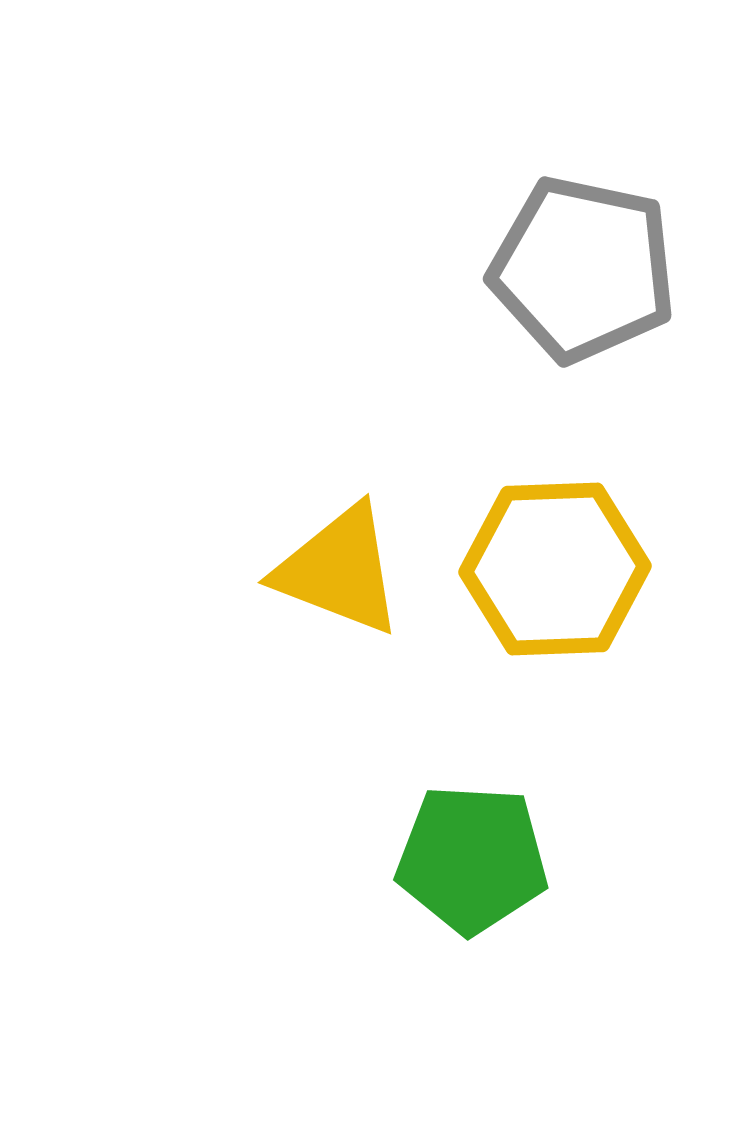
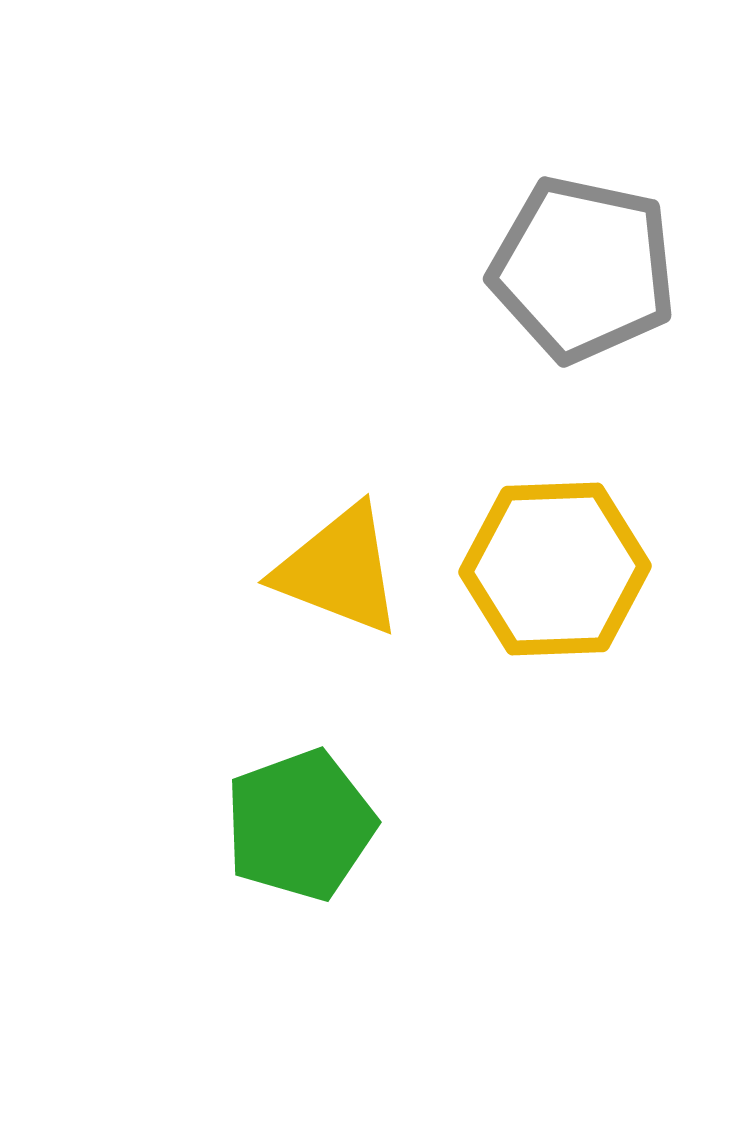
green pentagon: moved 172 px left, 34 px up; rotated 23 degrees counterclockwise
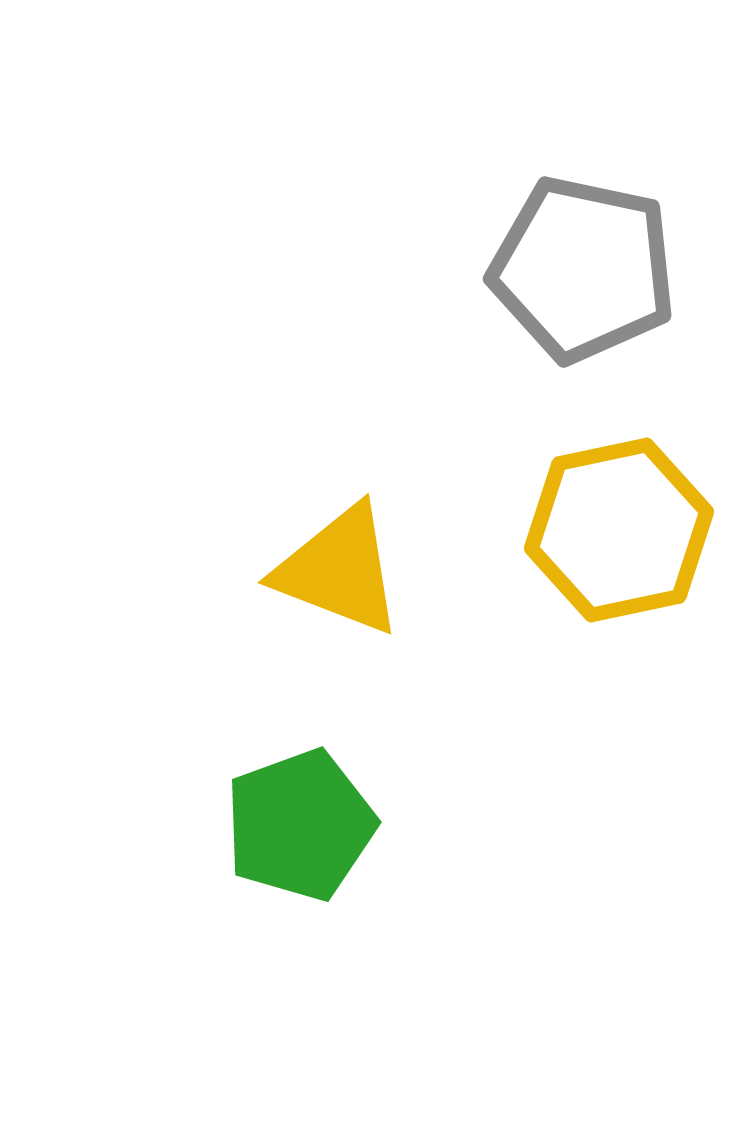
yellow hexagon: moved 64 px right, 39 px up; rotated 10 degrees counterclockwise
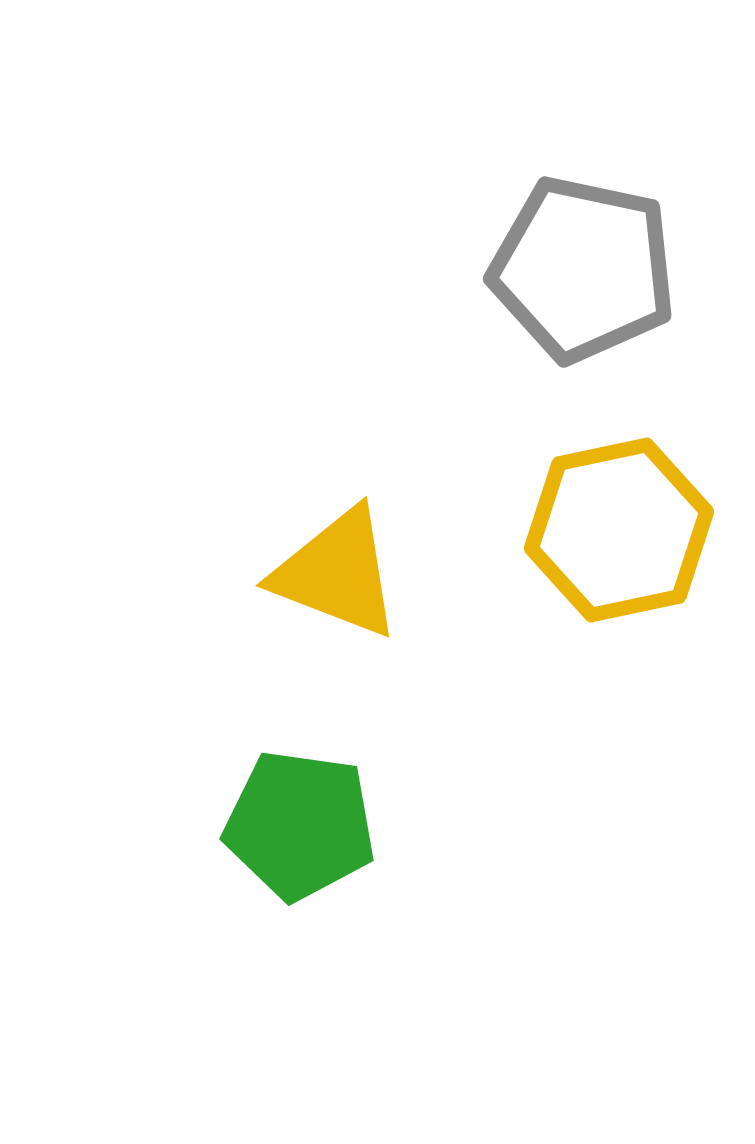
yellow triangle: moved 2 px left, 3 px down
green pentagon: rotated 28 degrees clockwise
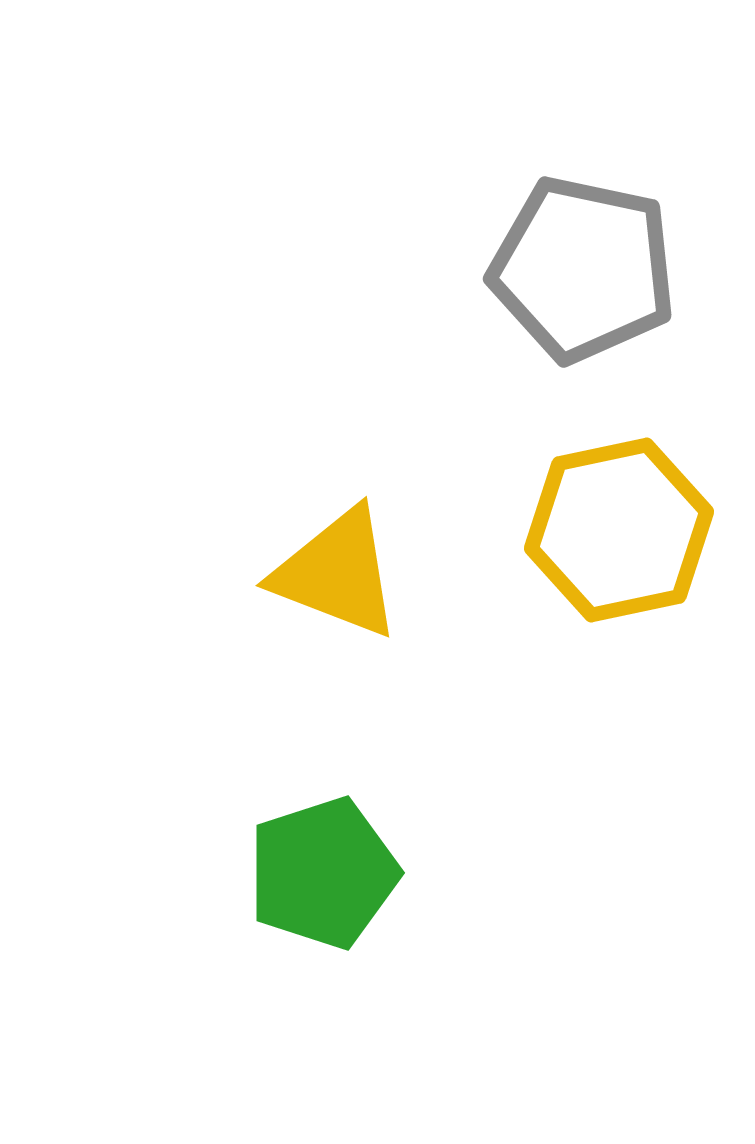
green pentagon: moved 23 px right, 48 px down; rotated 26 degrees counterclockwise
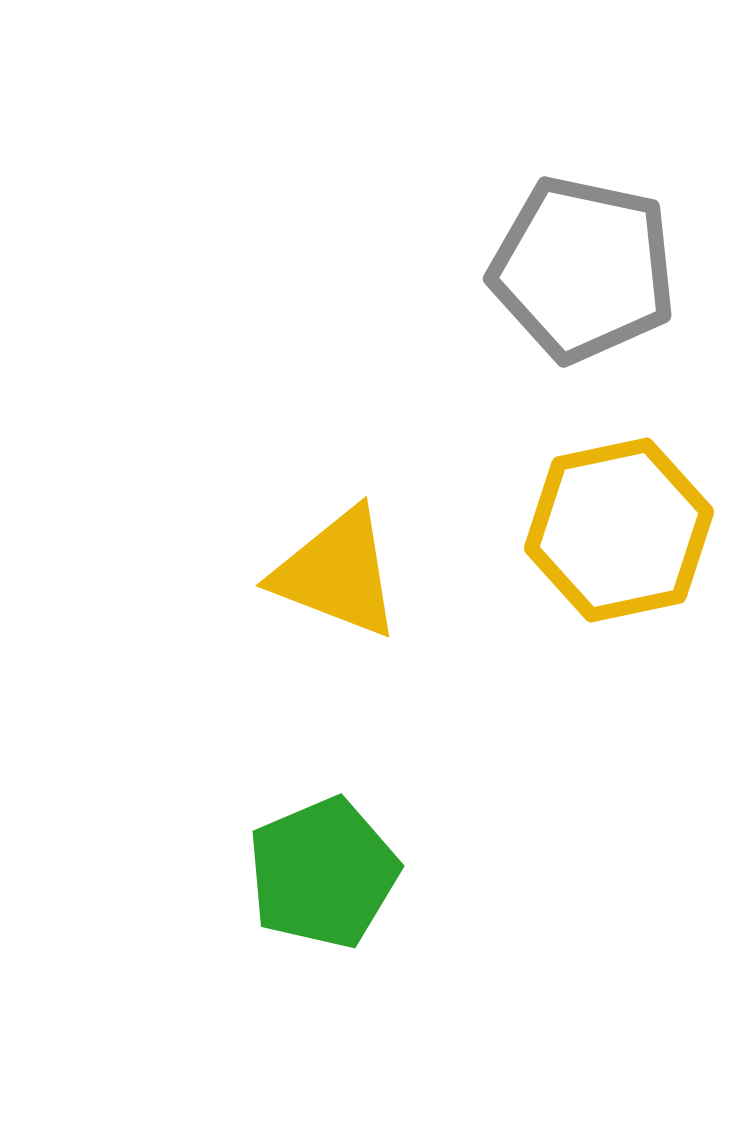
green pentagon: rotated 5 degrees counterclockwise
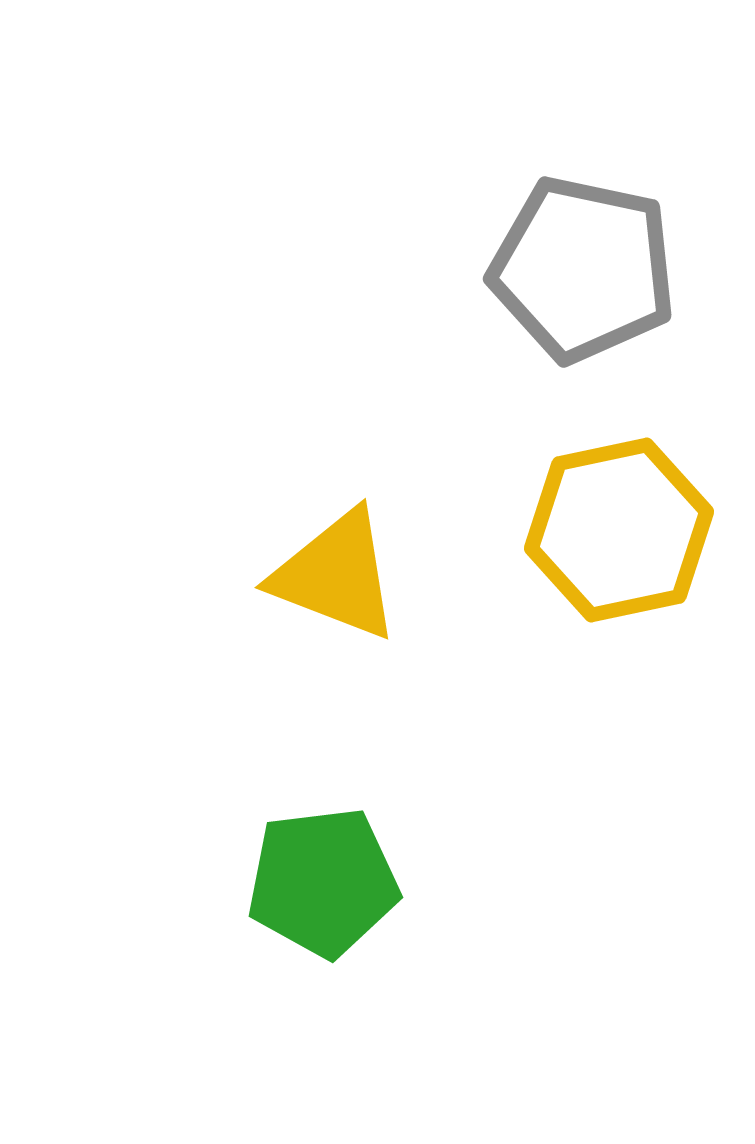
yellow triangle: moved 1 px left, 2 px down
green pentagon: moved 9 px down; rotated 16 degrees clockwise
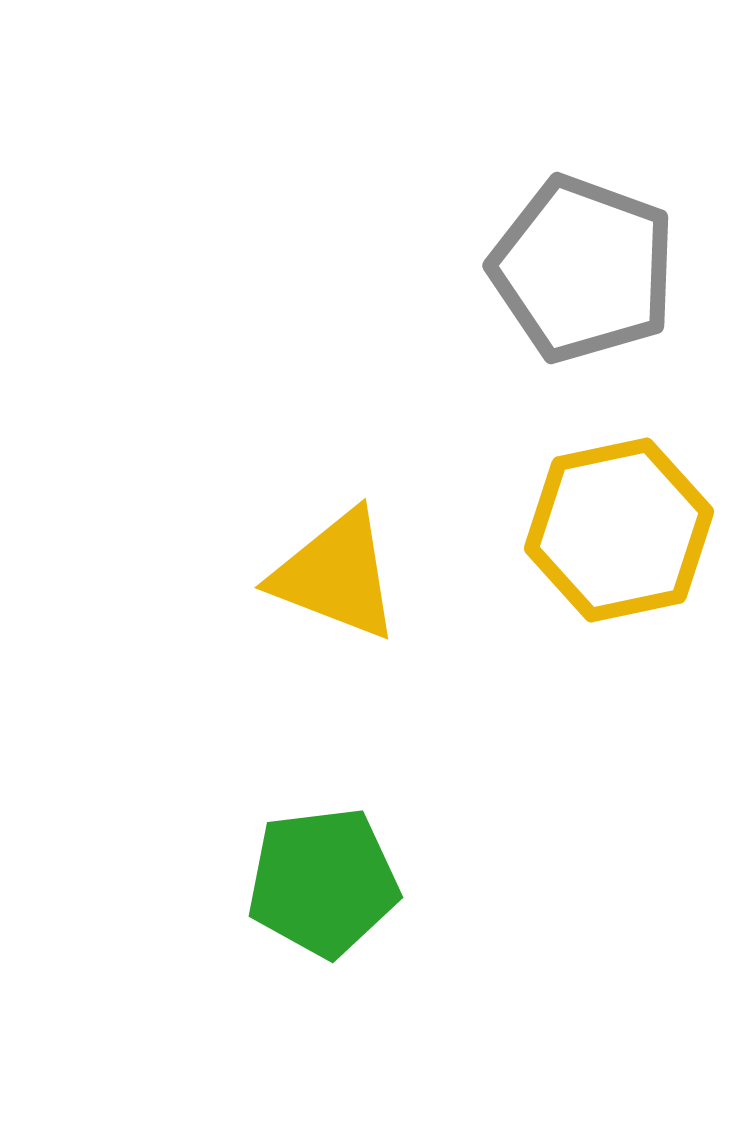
gray pentagon: rotated 8 degrees clockwise
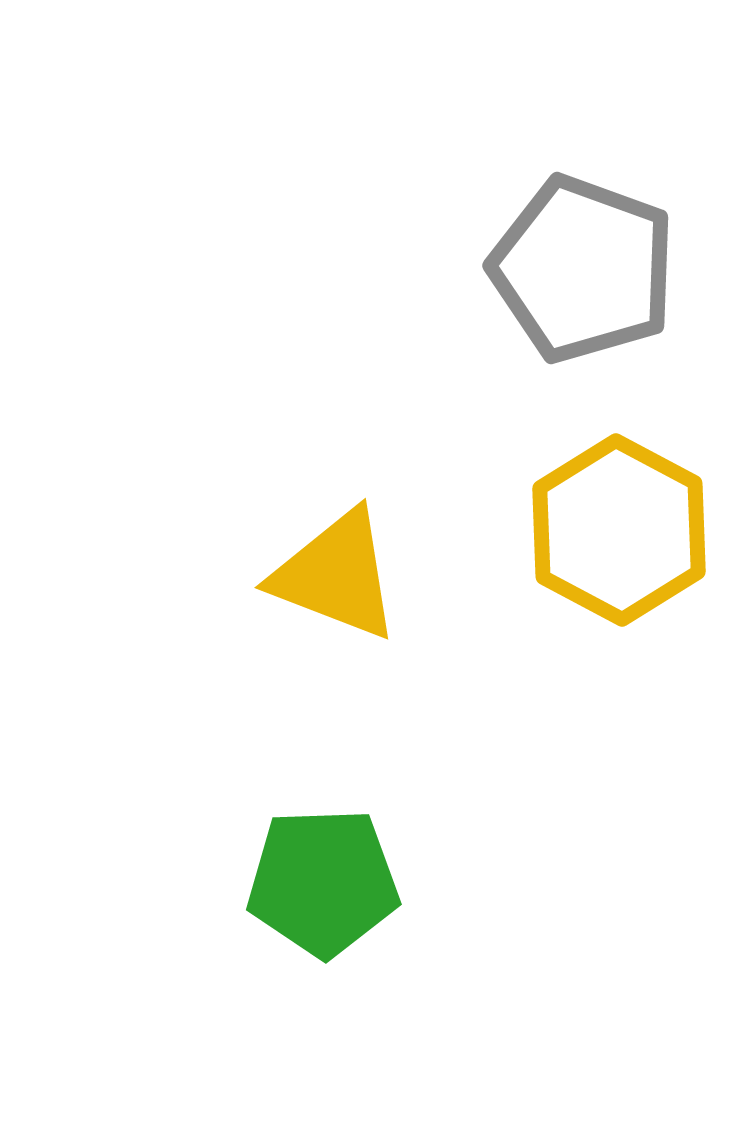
yellow hexagon: rotated 20 degrees counterclockwise
green pentagon: rotated 5 degrees clockwise
